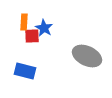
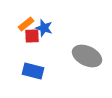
orange rectangle: moved 2 px right, 2 px down; rotated 49 degrees clockwise
blue star: rotated 12 degrees counterclockwise
blue rectangle: moved 8 px right
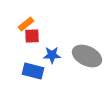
blue star: moved 8 px right, 27 px down; rotated 18 degrees counterclockwise
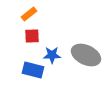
orange rectangle: moved 3 px right, 10 px up
gray ellipse: moved 1 px left, 1 px up
blue rectangle: moved 1 px up
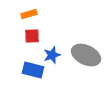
orange rectangle: rotated 21 degrees clockwise
blue star: rotated 18 degrees counterclockwise
